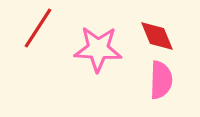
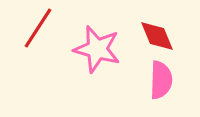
pink star: moved 1 px left; rotated 12 degrees clockwise
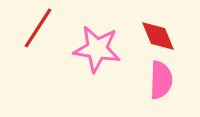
red diamond: moved 1 px right
pink star: rotated 6 degrees counterclockwise
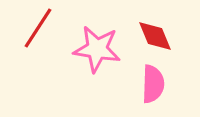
red diamond: moved 3 px left
pink semicircle: moved 8 px left, 4 px down
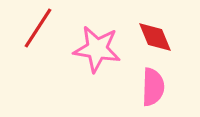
red diamond: moved 1 px down
pink semicircle: moved 3 px down
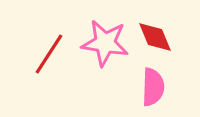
red line: moved 11 px right, 26 px down
pink star: moved 8 px right, 6 px up
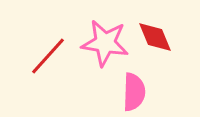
red line: moved 1 px left, 2 px down; rotated 9 degrees clockwise
pink semicircle: moved 19 px left, 5 px down
